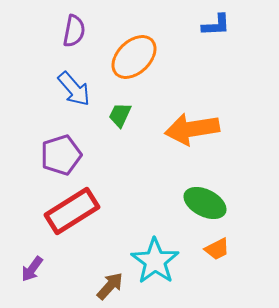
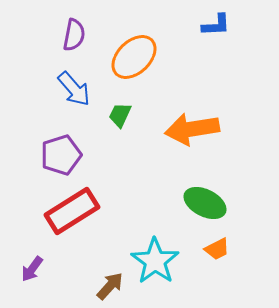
purple semicircle: moved 4 px down
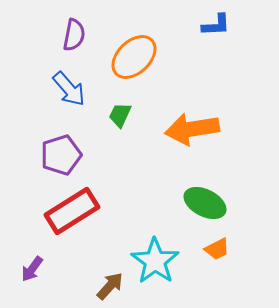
blue arrow: moved 5 px left
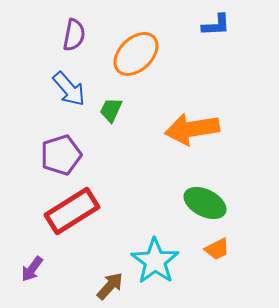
orange ellipse: moved 2 px right, 3 px up
green trapezoid: moved 9 px left, 5 px up
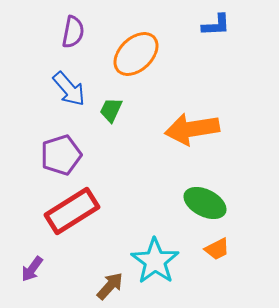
purple semicircle: moved 1 px left, 3 px up
